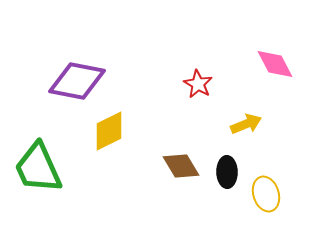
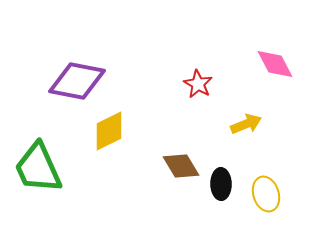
black ellipse: moved 6 px left, 12 px down
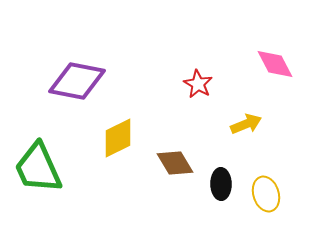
yellow diamond: moved 9 px right, 7 px down
brown diamond: moved 6 px left, 3 px up
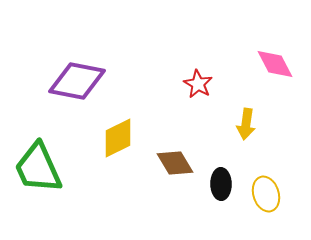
yellow arrow: rotated 120 degrees clockwise
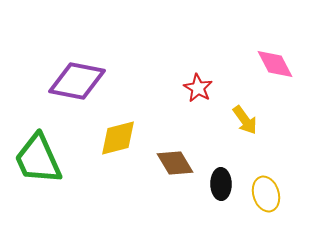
red star: moved 4 px down
yellow arrow: moved 1 px left, 4 px up; rotated 44 degrees counterclockwise
yellow diamond: rotated 12 degrees clockwise
green trapezoid: moved 9 px up
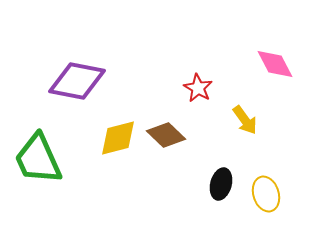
brown diamond: moved 9 px left, 28 px up; rotated 15 degrees counterclockwise
black ellipse: rotated 16 degrees clockwise
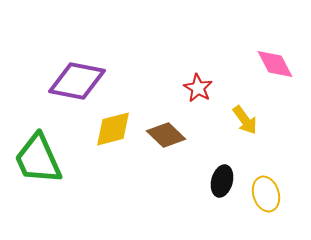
yellow diamond: moved 5 px left, 9 px up
black ellipse: moved 1 px right, 3 px up
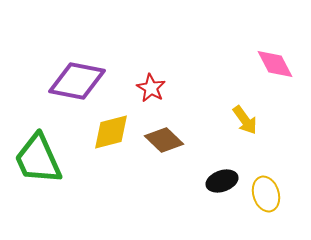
red star: moved 47 px left
yellow diamond: moved 2 px left, 3 px down
brown diamond: moved 2 px left, 5 px down
black ellipse: rotated 56 degrees clockwise
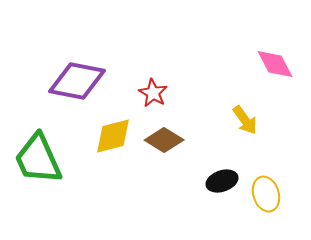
red star: moved 2 px right, 5 px down
yellow diamond: moved 2 px right, 4 px down
brown diamond: rotated 12 degrees counterclockwise
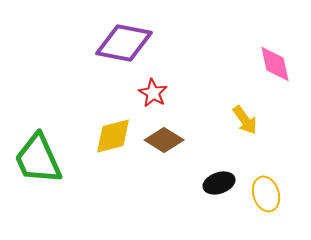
pink diamond: rotated 15 degrees clockwise
purple diamond: moved 47 px right, 38 px up
black ellipse: moved 3 px left, 2 px down
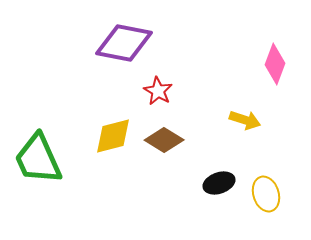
pink diamond: rotated 33 degrees clockwise
red star: moved 5 px right, 2 px up
yellow arrow: rotated 36 degrees counterclockwise
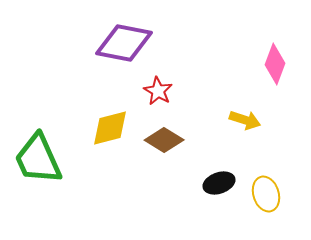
yellow diamond: moved 3 px left, 8 px up
